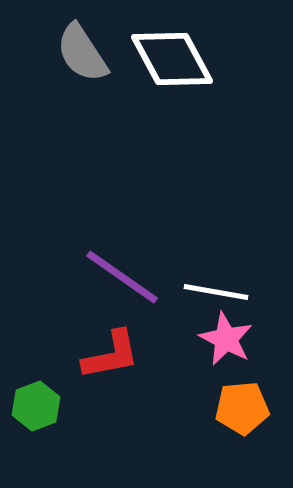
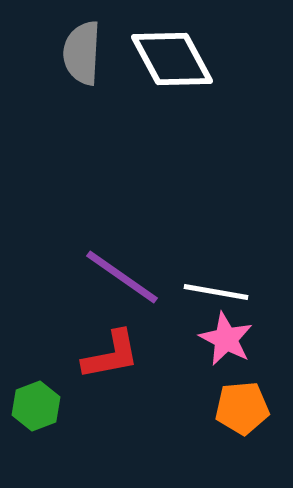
gray semicircle: rotated 36 degrees clockwise
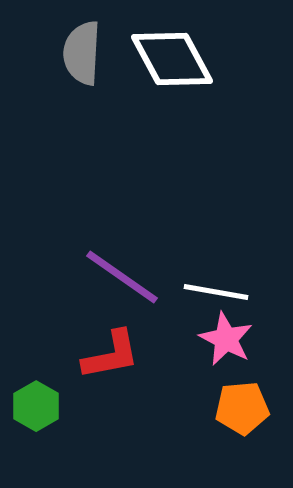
green hexagon: rotated 9 degrees counterclockwise
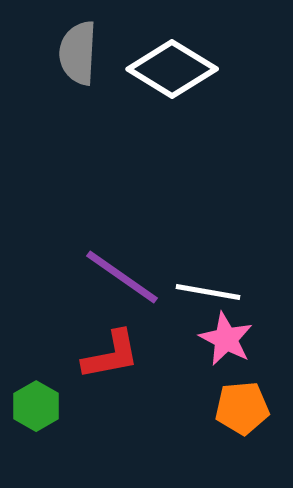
gray semicircle: moved 4 px left
white diamond: moved 10 px down; rotated 30 degrees counterclockwise
white line: moved 8 px left
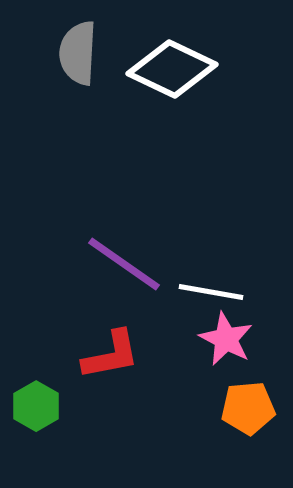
white diamond: rotated 6 degrees counterclockwise
purple line: moved 2 px right, 13 px up
white line: moved 3 px right
orange pentagon: moved 6 px right
